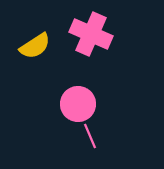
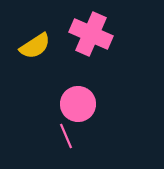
pink line: moved 24 px left
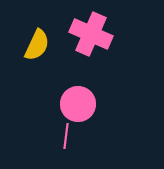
yellow semicircle: moved 2 px right, 1 px up; rotated 32 degrees counterclockwise
pink line: rotated 30 degrees clockwise
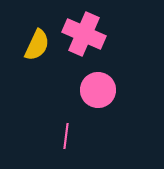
pink cross: moved 7 px left
pink circle: moved 20 px right, 14 px up
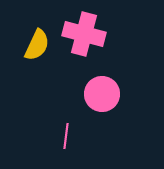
pink cross: rotated 9 degrees counterclockwise
pink circle: moved 4 px right, 4 px down
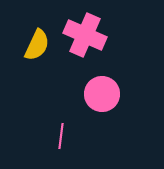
pink cross: moved 1 px right, 1 px down; rotated 9 degrees clockwise
pink line: moved 5 px left
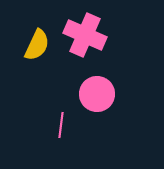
pink circle: moved 5 px left
pink line: moved 11 px up
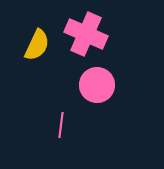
pink cross: moved 1 px right, 1 px up
pink circle: moved 9 px up
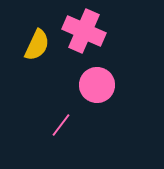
pink cross: moved 2 px left, 3 px up
pink line: rotated 30 degrees clockwise
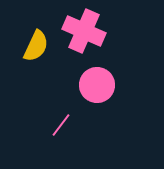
yellow semicircle: moved 1 px left, 1 px down
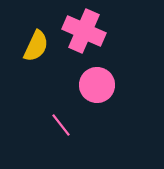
pink line: rotated 75 degrees counterclockwise
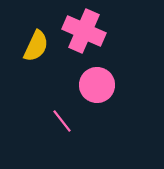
pink line: moved 1 px right, 4 px up
